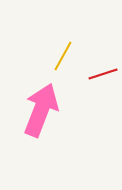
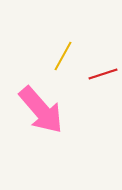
pink arrow: rotated 118 degrees clockwise
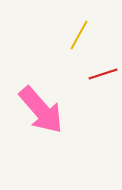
yellow line: moved 16 px right, 21 px up
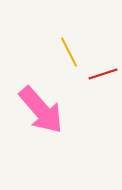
yellow line: moved 10 px left, 17 px down; rotated 56 degrees counterclockwise
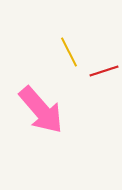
red line: moved 1 px right, 3 px up
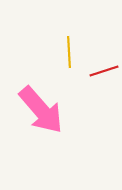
yellow line: rotated 24 degrees clockwise
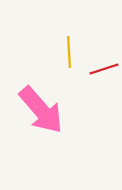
red line: moved 2 px up
